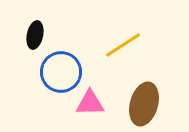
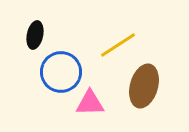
yellow line: moved 5 px left
brown ellipse: moved 18 px up
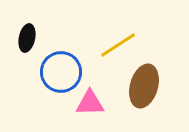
black ellipse: moved 8 px left, 3 px down
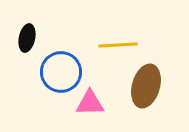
yellow line: rotated 30 degrees clockwise
brown ellipse: moved 2 px right
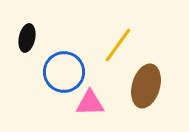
yellow line: rotated 51 degrees counterclockwise
blue circle: moved 3 px right
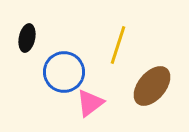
yellow line: rotated 18 degrees counterclockwise
brown ellipse: moved 6 px right; rotated 24 degrees clockwise
pink triangle: rotated 36 degrees counterclockwise
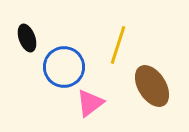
black ellipse: rotated 32 degrees counterclockwise
blue circle: moved 5 px up
brown ellipse: rotated 72 degrees counterclockwise
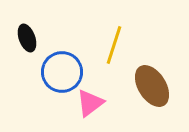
yellow line: moved 4 px left
blue circle: moved 2 px left, 5 px down
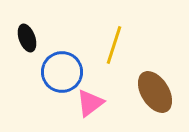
brown ellipse: moved 3 px right, 6 px down
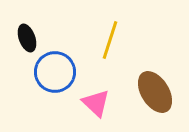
yellow line: moved 4 px left, 5 px up
blue circle: moved 7 px left
pink triangle: moved 6 px right; rotated 40 degrees counterclockwise
